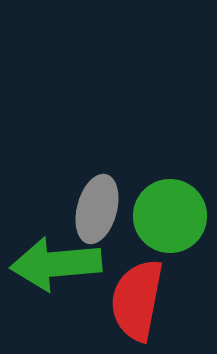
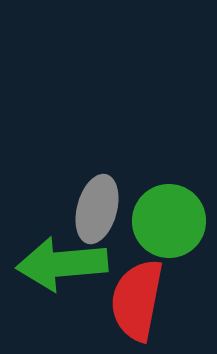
green circle: moved 1 px left, 5 px down
green arrow: moved 6 px right
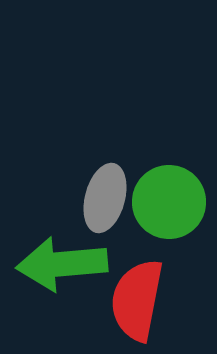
gray ellipse: moved 8 px right, 11 px up
green circle: moved 19 px up
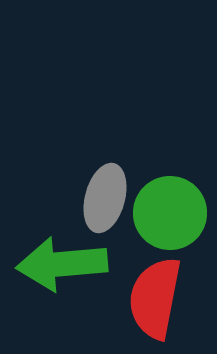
green circle: moved 1 px right, 11 px down
red semicircle: moved 18 px right, 2 px up
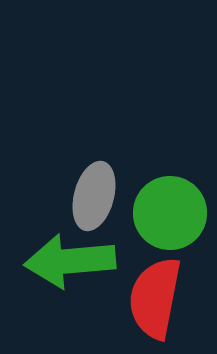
gray ellipse: moved 11 px left, 2 px up
green arrow: moved 8 px right, 3 px up
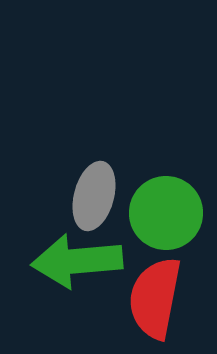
green circle: moved 4 px left
green arrow: moved 7 px right
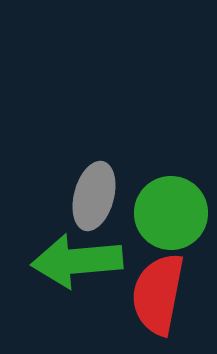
green circle: moved 5 px right
red semicircle: moved 3 px right, 4 px up
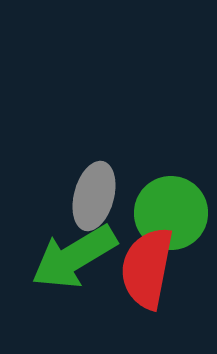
green arrow: moved 3 px left, 4 px up; rotated 26 degrees counterclockwise
red semicircle: moved 11 px left, 26 px up
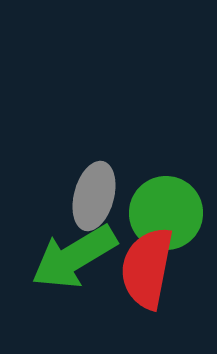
green circle: moved 5 px left
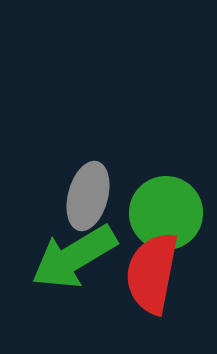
gray ellipse: moved 6 px left
red semicircle: moved 5 px right, 5 px down
